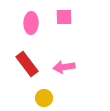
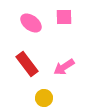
pink ellipse: rotated 55 degrees counterclockwise
pink arrow: rotated 25 degrees counterclockwise
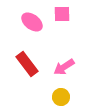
pink square: moved 2 px left, 3 px up
pink ellipse: moved 1 px right, 1 px up
yellow circle: moved 17 px right, 1 px up
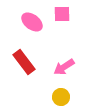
red rectangle: moved 3 px left, 2 px up
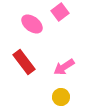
pink square: moved 2 px left, 2 px up; rotated 36 degrees counterclockwise
pink ellipse: moved 2 px down
